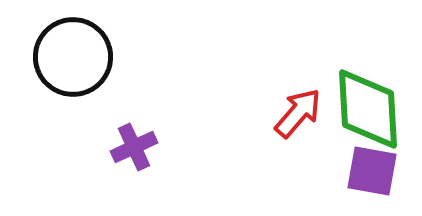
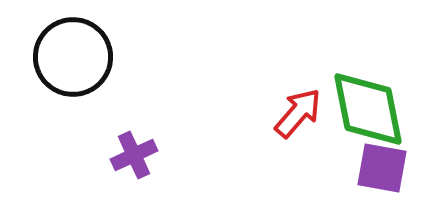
green diamond: rotated 8 degrees counterclockwise
purple cross: moved 8 px down
purple square: moved 10 px right, 3 px up
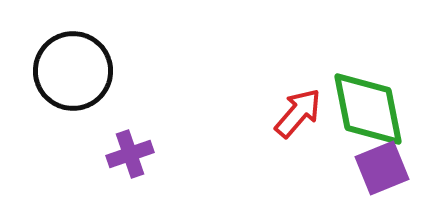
black circle: moved 14 px down
purple cross: moved 4 px left, 1 px up; rotated 6 degrees clockwise
purple square: rotated 32 degrees counterclockwise
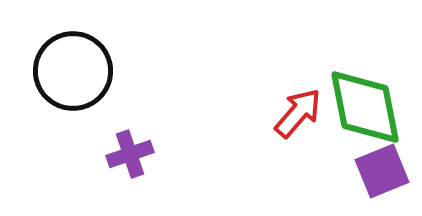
green diamond: moved 3 px left, 2 px up
purple square: moved 3 px down
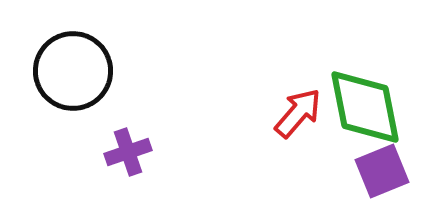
purple cross: moved 2 px left, 2 px up
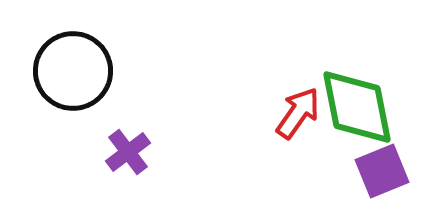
green diamond: moved 8 px left
red arrow: rotated 6 degrees counterclockwise
purple cross: rotated 18 degrees counterclockwise
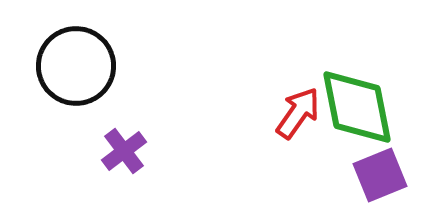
black circle: moved 3 px right, 5 px up
purple cross: moved 4 px left, 1 px up
purple square: moved 2 px left, 4 px down
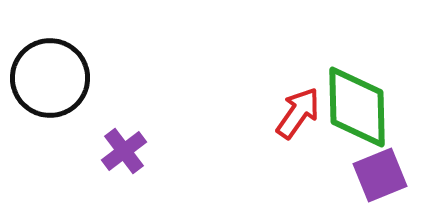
black circle: moved 26 px left, 12 px down
green diamond: rotated 10 degrees clockwise
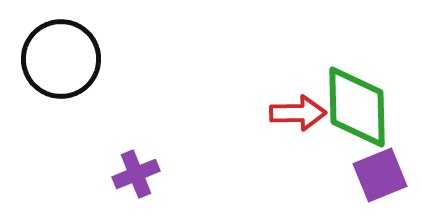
black circle: moved 11 px right, 19 px up
red arrow: rotated 54 degrees clockwise
purple cross: moved 12 px right, 23 px down; rotated 15 degrees clockwise
